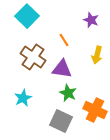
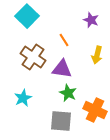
gray square: rotated 20 degrees counterclockwise
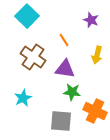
purple triangle: moved 3 px right
green star: moved 4 px right, 1 px up; rotated 18 degrees counterclockwise
orange cross: moved 1 px down
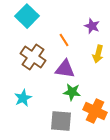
purple star: moved 1 px right, 6 px down
yellow arrow: moved 1 px right, 1 px up
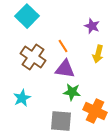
orange line: moved 1 px left, 6 px down
cyan star: moved 1 px left
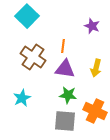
orange line: rotated 40 degrees clockwise
yellow arrow: moved 2 px left, 14 px down
green star: moved 4 px left, 3 px down
gray square: moved 4 px right
